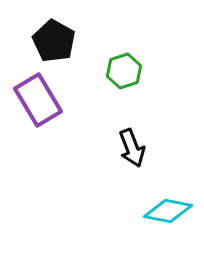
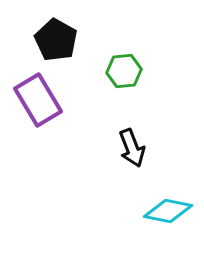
black pentagon: moved 2 px right, 1 px up
green hexagon: rotated 12 degrees clockwise
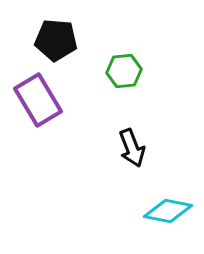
black pentagon: rotated 24 degrees counterclockwise
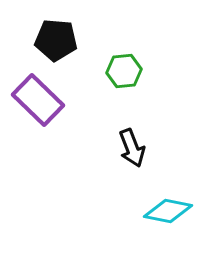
purple rectangle: rotated 15 degrees counterclockwise
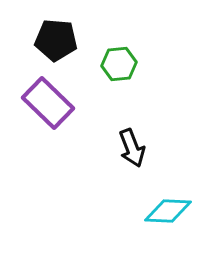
green hexagon: moved 5 px left, 7 px up
purple rectangle: moved 10 px right, 3 px down
cyan diamond: rotated 9 degrees counterclockwise
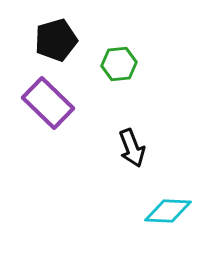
black pentagon: rotated 21 degrees counterclockwise
